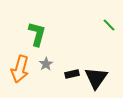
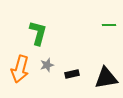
green line: rotated 48 degrees counterclockwise
green L-shape: moved 1 px right, 1 px up
gray star: moved 1 px right, 1 px down; rotated 16 degrees clockwise
black triangle: moved 10 px right; rotated 45 degrees clockwise
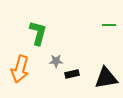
gray star: moved 9 px right, 4 px up; rotated 16 degrees clockwise
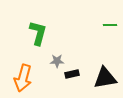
green line: moved 1 px right
gray star: moved 1 px right
orange arrow: moved 3 px right, 9 px down
black triangle: moved 1 px left
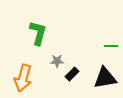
green line: moved 1 px right, 21 px down
black rectangle: rotated 32 degrees counterclockwise
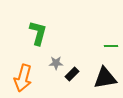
gray star: moved 1 px left, 2 px down
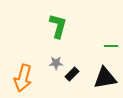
green L-shape: moved 20 px right, 7 px up
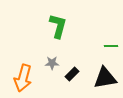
gray star: moved 4 px left
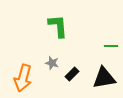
green L-shape: rotated 20 degrees counterclockwise
gray star: rotated 16 degrees clockwise
black triangle: moved 1 px left
